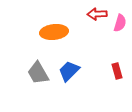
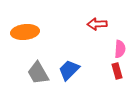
red arrow: moved 10 px down
pink semicircle: moved 26 px down; rotated 12 degrees counterclockwise
orange ellipse: moved 29 px left
blue trapezoid: moved 1 px up
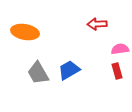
orange ellipse: rotated 16 degrees clockwise
pink semicircle: rotated 102 degrees counterclockwise
blue trapezoid: rotated 15 degrees clockwise
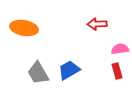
orange ellipse: moved 1 px left, 4 px up
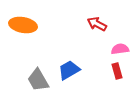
red arrow: rotated 30 degrees clockwise
orange ellipse: moved 1 px left, 3 px up
gray trapezoid: moved 7 px down
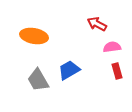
orange ellipse: moved 11 px right, 11 px down
pink semicircle: moved 8 px left, 2 px up
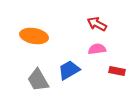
pink semicircle: moved 15 px left, 2 px down
red rectangle: rotated 63 degrees counterclockwise
